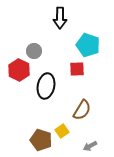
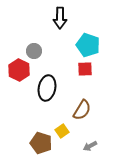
red square: moved 8 px right
black ellipse: moved 1 px right, 2 px down
brown pentagon: moved 3 px down
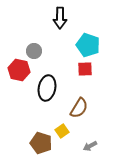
red hexagon: rotated 15 degrees counterclockwise
brown semicircle: moved 3 px left, 2 px up
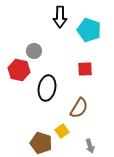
black arrow: moved 1 px up
cyan pentagon: moved 1 px right, 15 px up
gray arrow: rotated 80 degrees counterclockwise
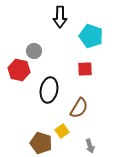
cyan pentagon: moved 2 px right, 6 px down
black ellipse: moved 2 px right, 2 px down
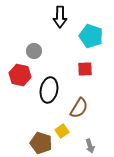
red hexagon: moved 1 px right, 5 px down
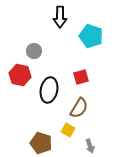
red square: moved 4 px left, 8 px down; rotated 14 degrees counterclockwise
yellow square: moved 6 px right, 1 px up; rotated 24 degrees counterclockwise
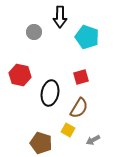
cyan pentagon: moved 4 px left, 1 px down
gray circle: moved 19 px up
black ellipse: moved 1 px right, 3 px down
gray arrow: moved 3 px right, 6 px up; rotated 80 degrees clockwise
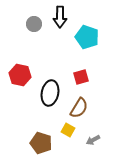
gray circle: moved 8 px up
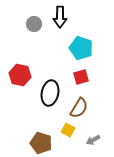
cyan pentagon: moved 6 px left, 11 px down
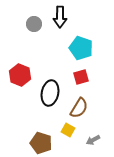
red hexagon: rotated 10 degrees clockwise
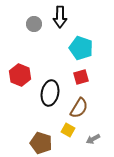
gray arrow: moved 1 px up
